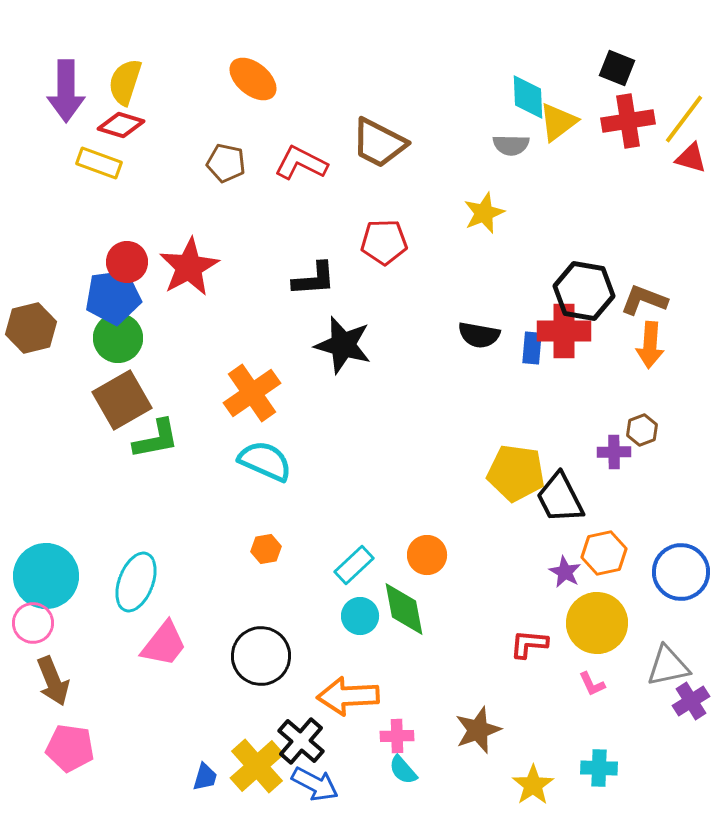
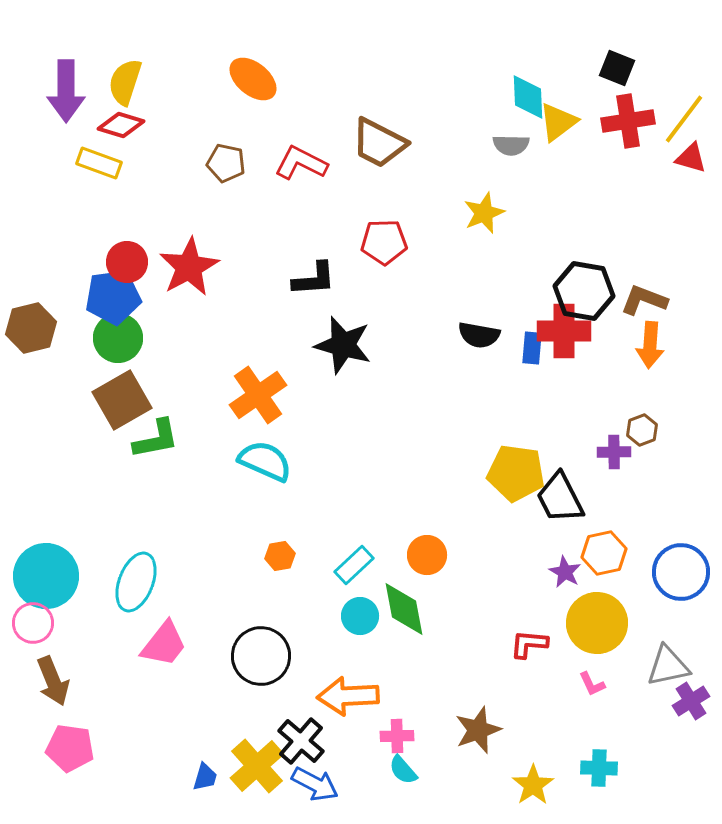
orange cross at (252, 393): moved 6 px right, 2 px down
orange hexagon at (266, 549): moved 14 px right, 7 px down
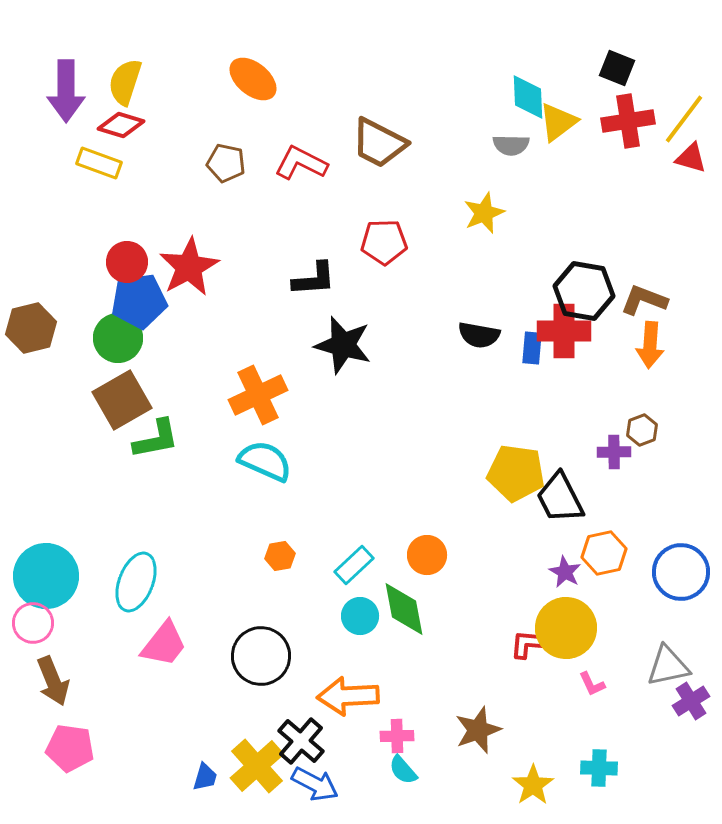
blue pentagon at (113, 297): moved 26 px right, 4 px down
orange cross at (258, 395): rotated 10 degrees clockwise
yellow circle at (597, 623): moved 31 px left, 5 px down
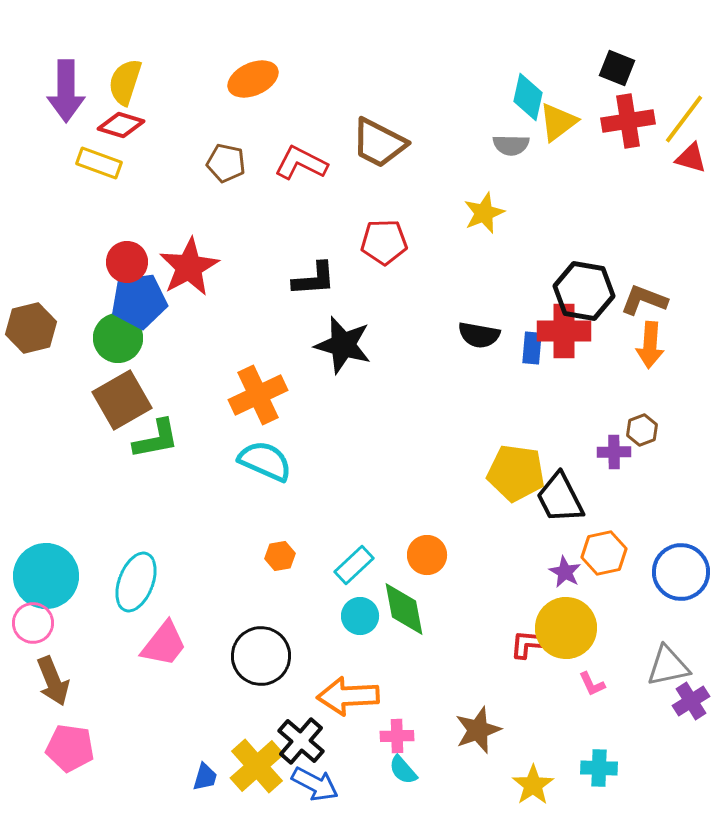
orange ellipse at (253, 79): rotated 63 degrees counterclockwise
cyan diamond at (528, 97): rotated 15 degrees clockwise
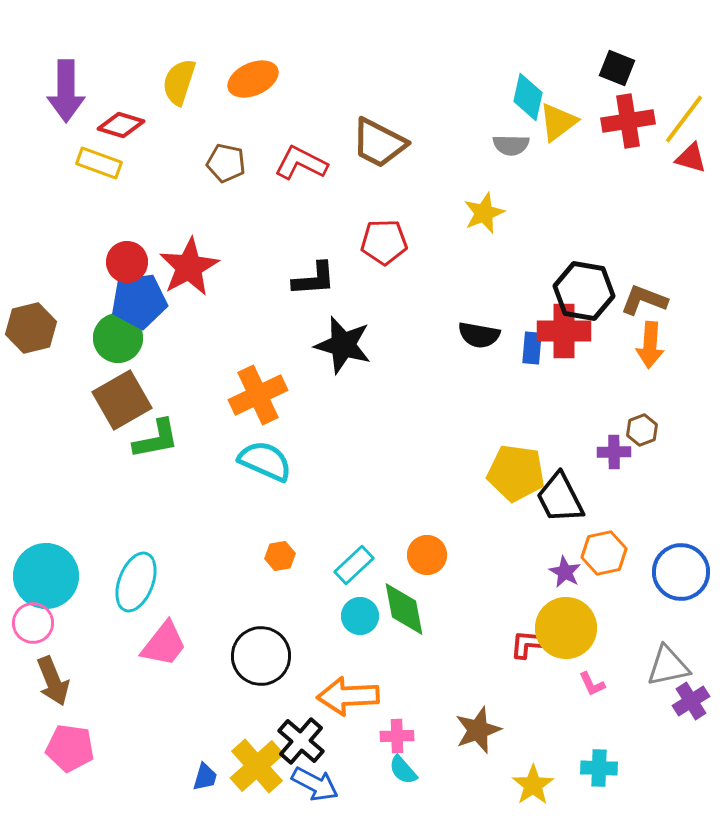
yellow semicircle at (125, 82): moved 54 px right
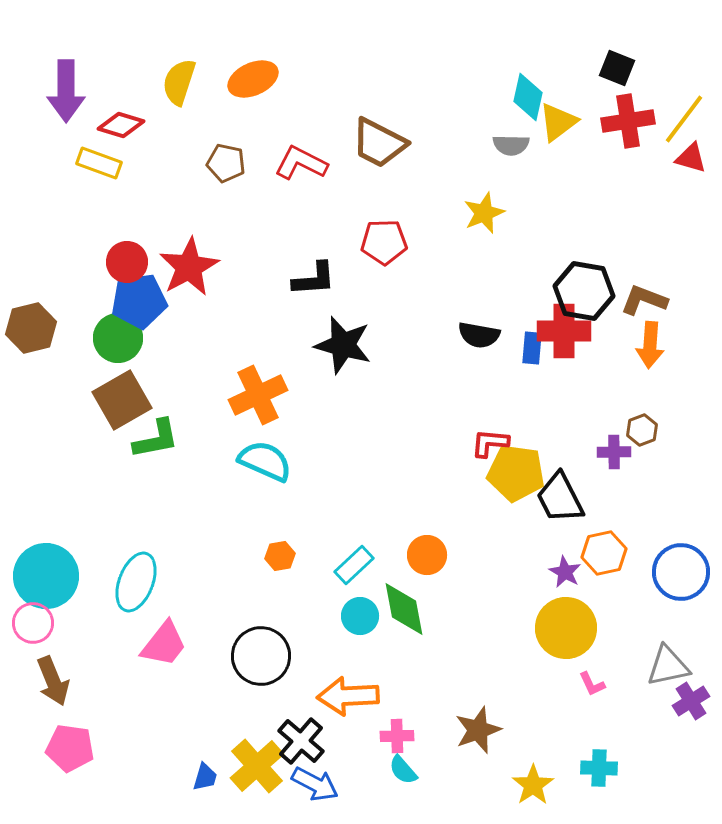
red L-shape at (529, 644): moved 39 px left, 201 px up
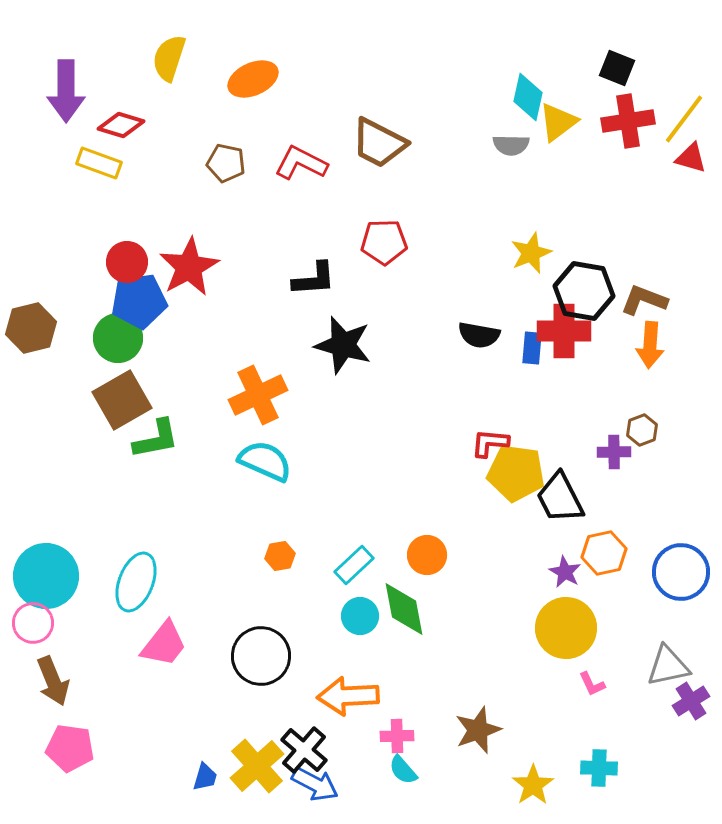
yellow semicircle at (179, 82): moved 10 px left, 24 px up
yellow star at (484, 213): moved 47 px right, 40 px down
black cross at (301, 741): moved 3 px right, 9 px down
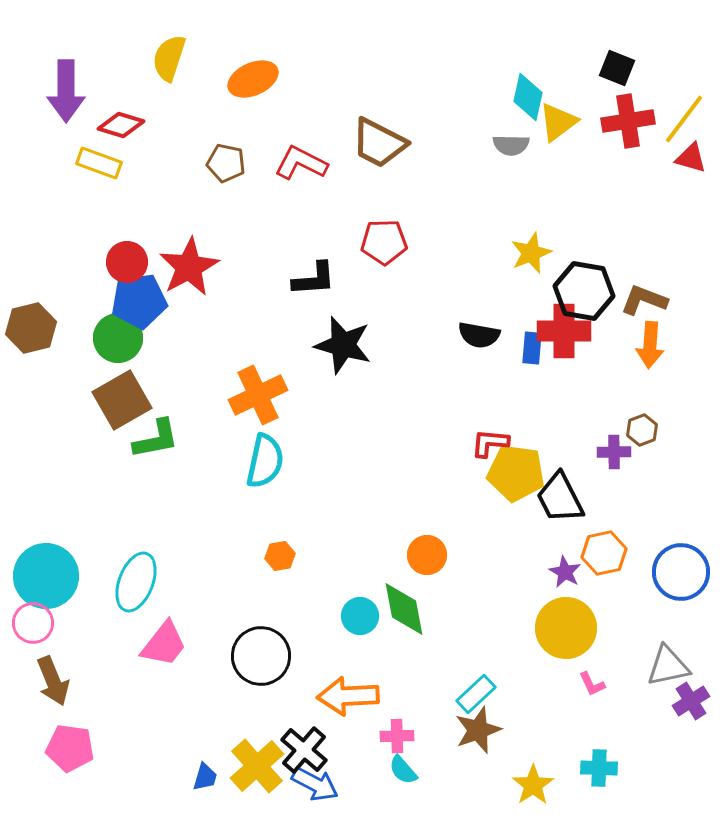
cyan semicircle at (265, 461): rotated 78 degrees clockwise
cyan rectangle at (354, 565): moved 122 px right, 129 px down
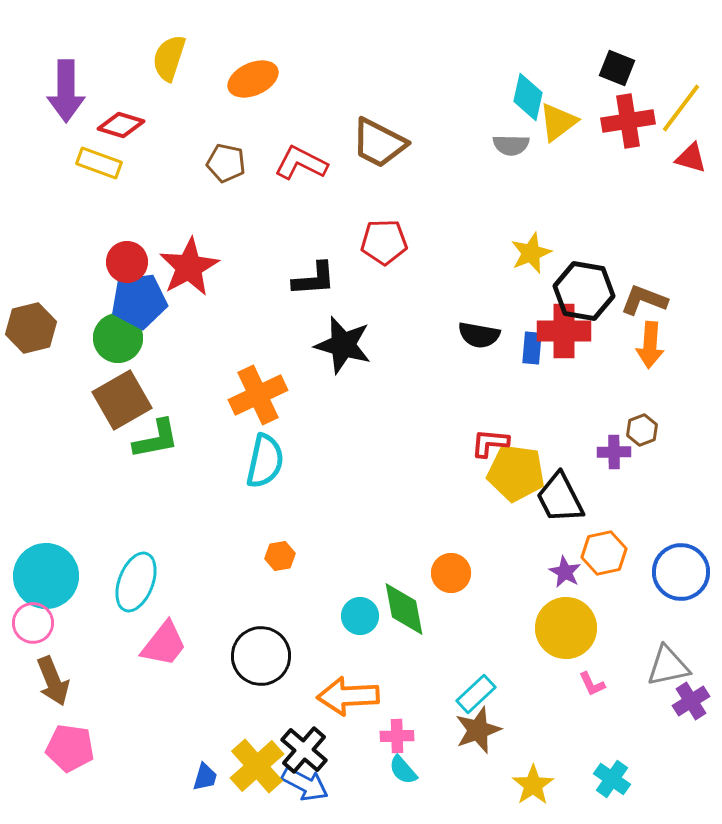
yellow line at (684, 119): moved 3 px left, 11 px up
orange circle at (427, 555): moved 24 px right, 18 px down
cyan cross at (599, 768): moved 13 px right, 11 px down; rotated 33 degrees clockwise
blue arrow at (315, 784): moved 10 px left
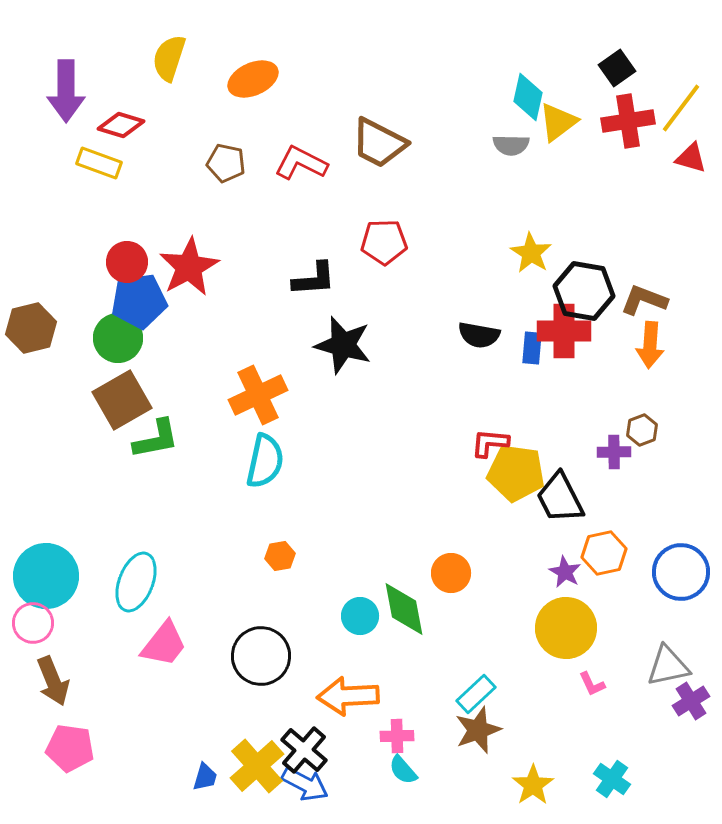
black square at (617, 68): rotated 33 degrees clockwise
yellow star at (531, 253): rotated 18 degrees counterclockwise
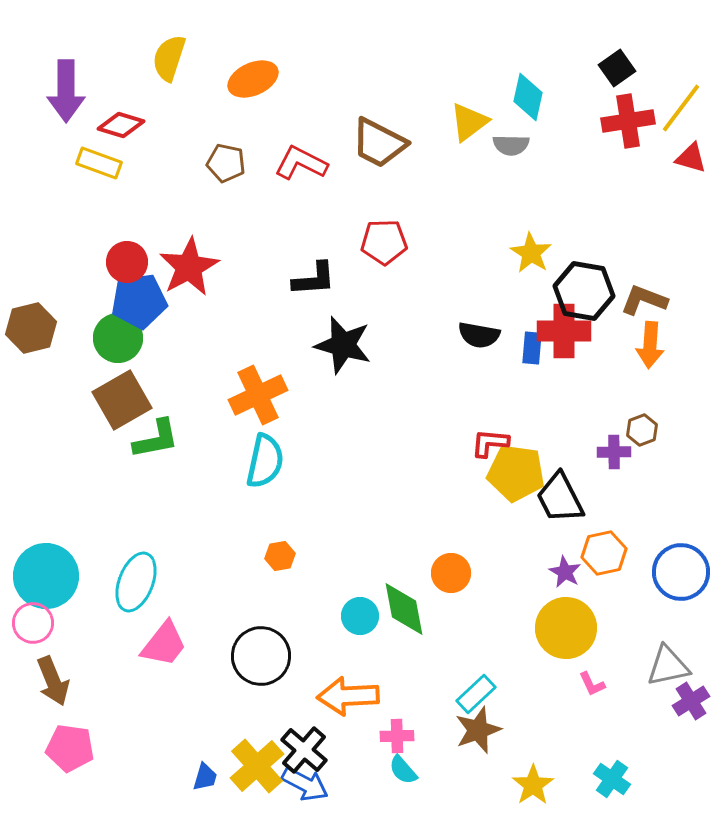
yellow triangle at (558, 122): moved 89 px left
